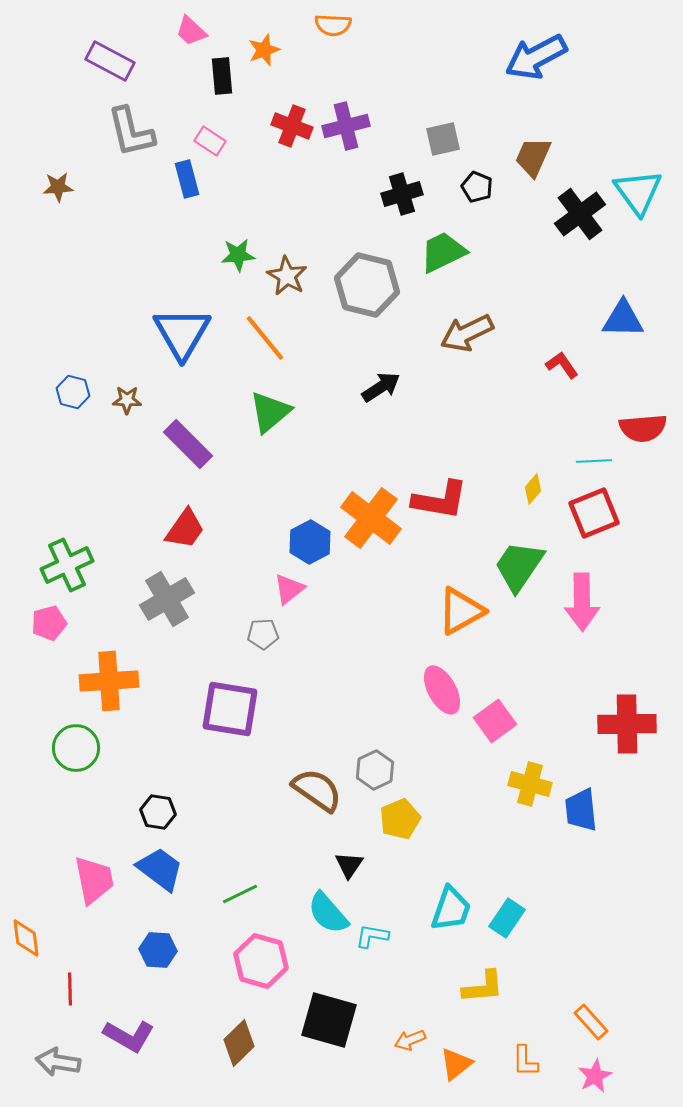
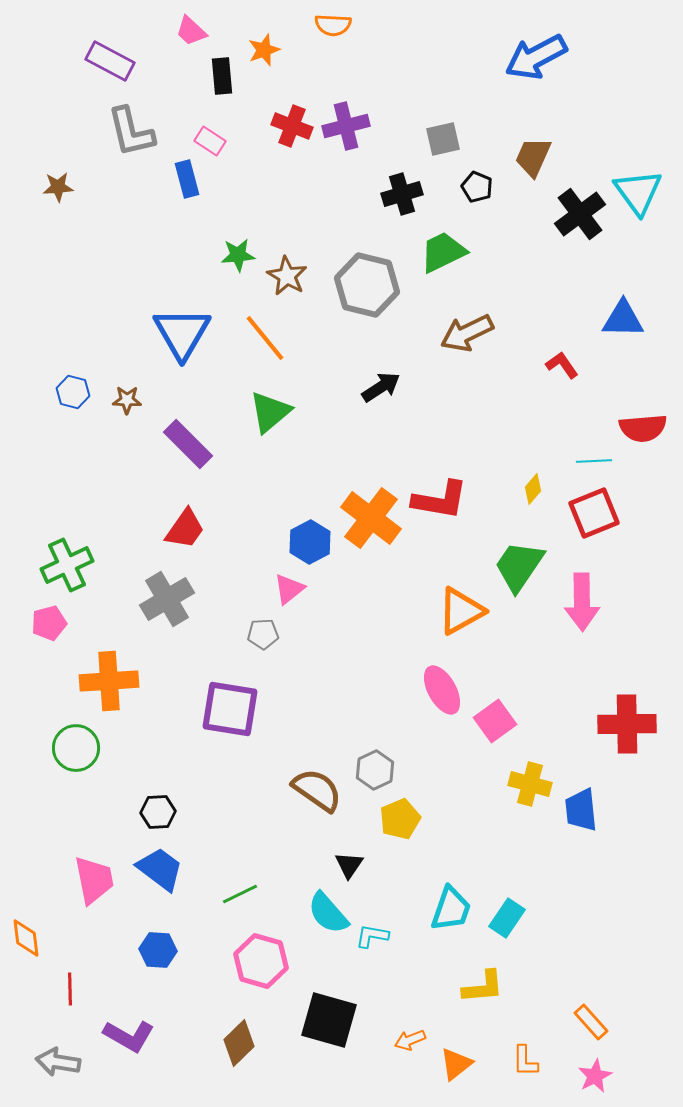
black hexagon at (158, 812): rotated 12 degrees counterclockwise
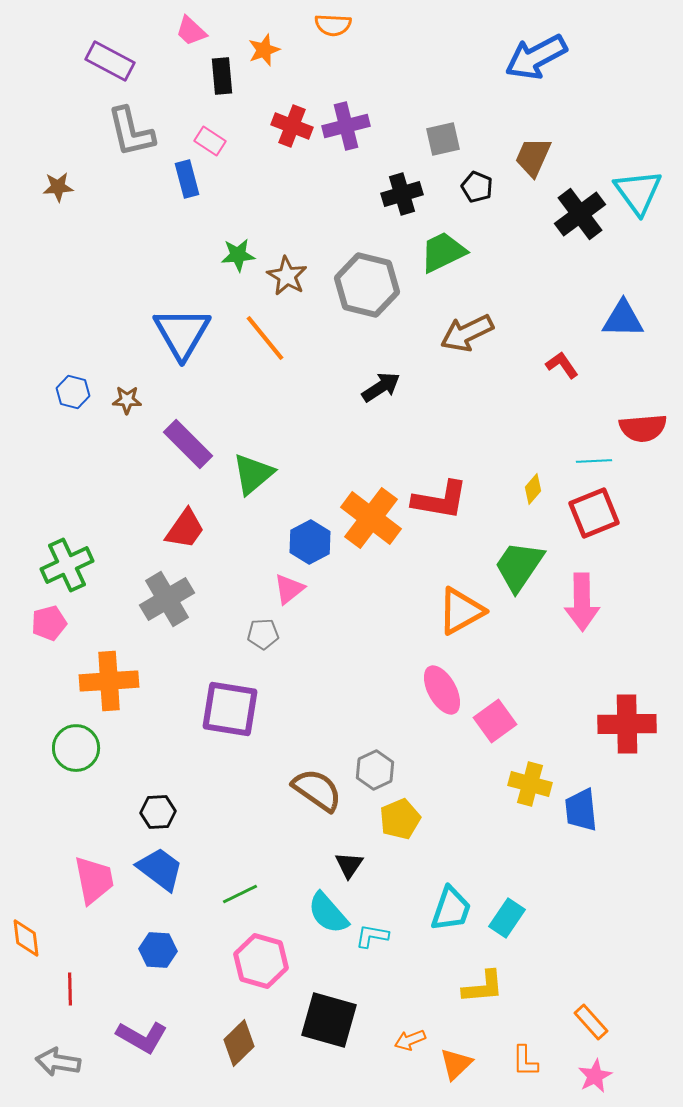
green triangle at (270, 412): moved 17 px left, 62 px down
purple L-shape at (129, 1036): moved 13 px right, 1 px down
orange triangle at (456, 1064): rotated 6 degrees counterclockwise
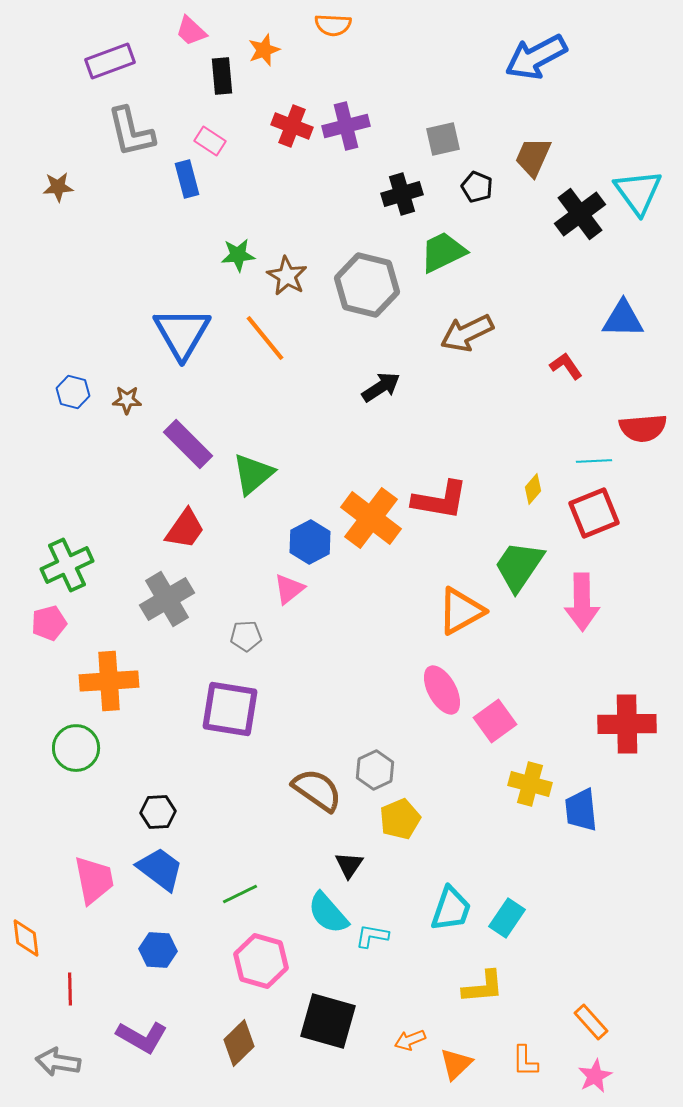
purple rectangle at (110, 61): rotated 48 degrees counterclockwise
red L-shape at (562, 365): moved 4 px right, 1 px down
gray pentagon at (263, 634): moved 17 px left, 2 px down
black square at (329, 1020): moved 1 px left, 1 px down
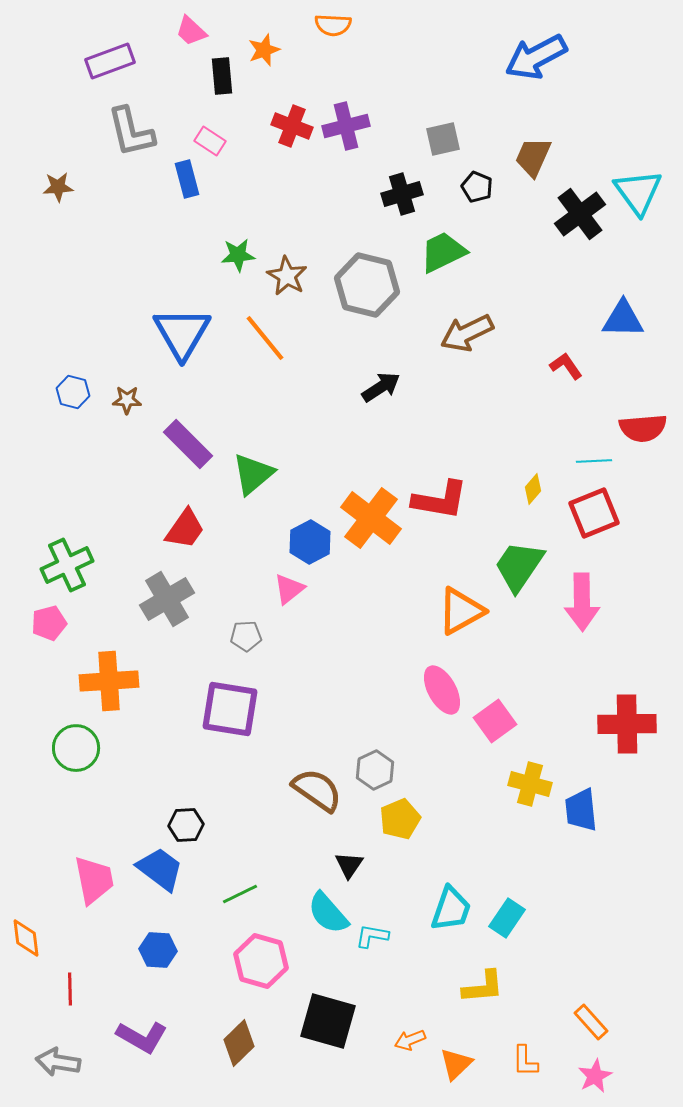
black hexagon at (158, 812): moved 28 px right, 13 px down
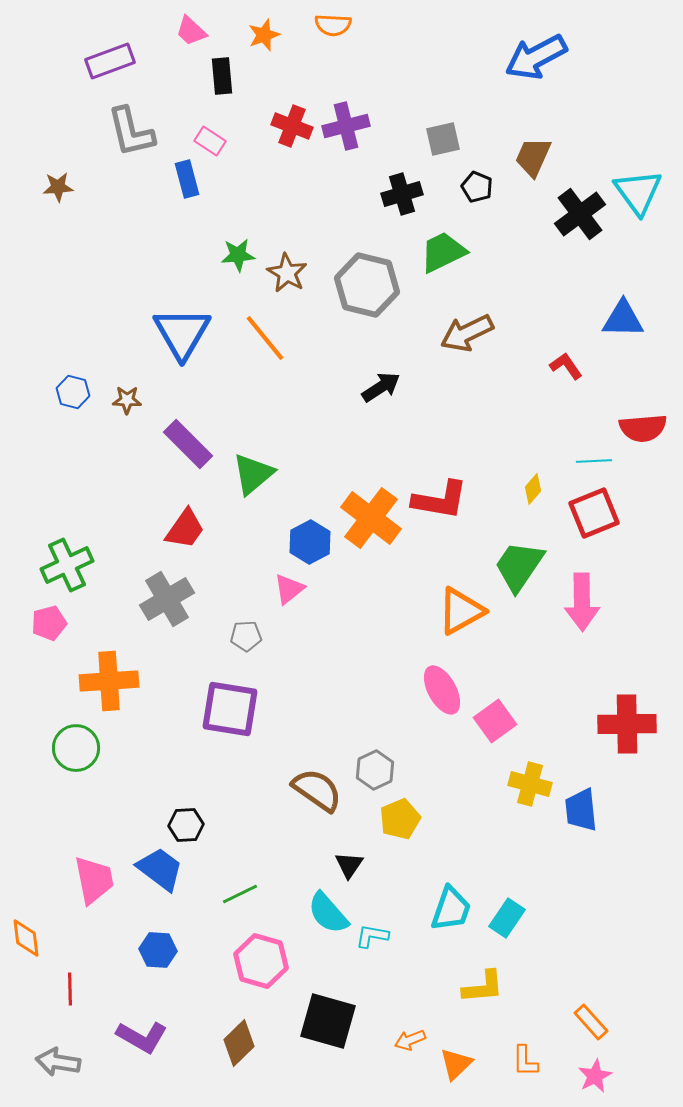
orange star at (264, 50): moved 15 px up
brown star at (287, 276): moved 3 px up
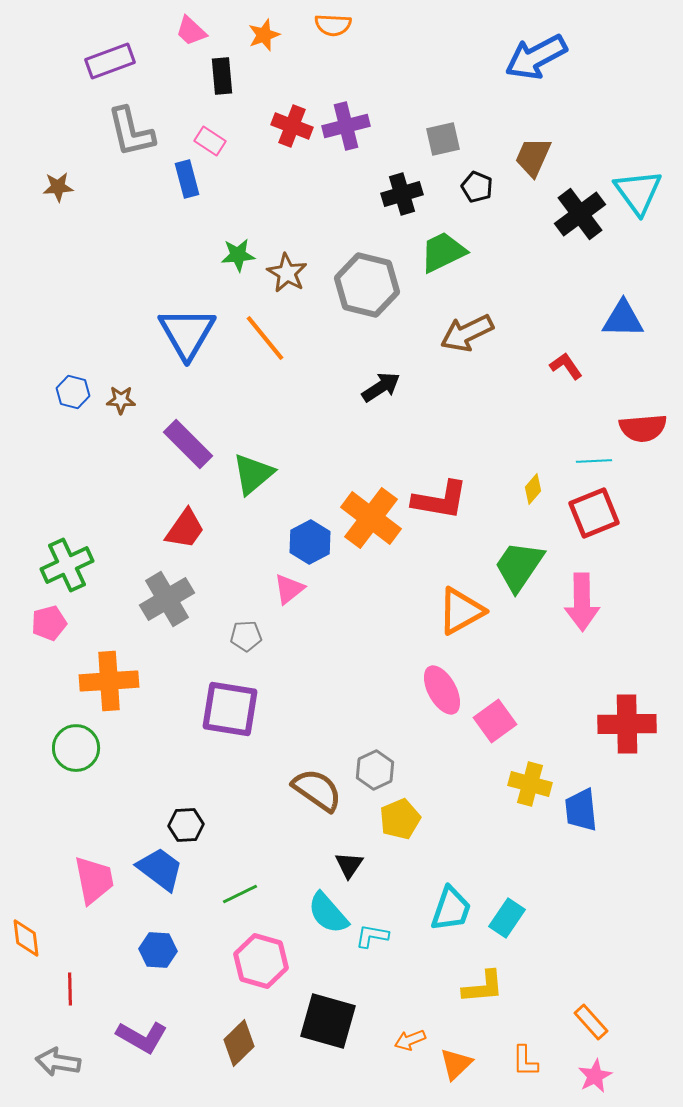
blue triangle at (182, 333): moved 5 px right
brown star at (127, 400): moved 6 px left
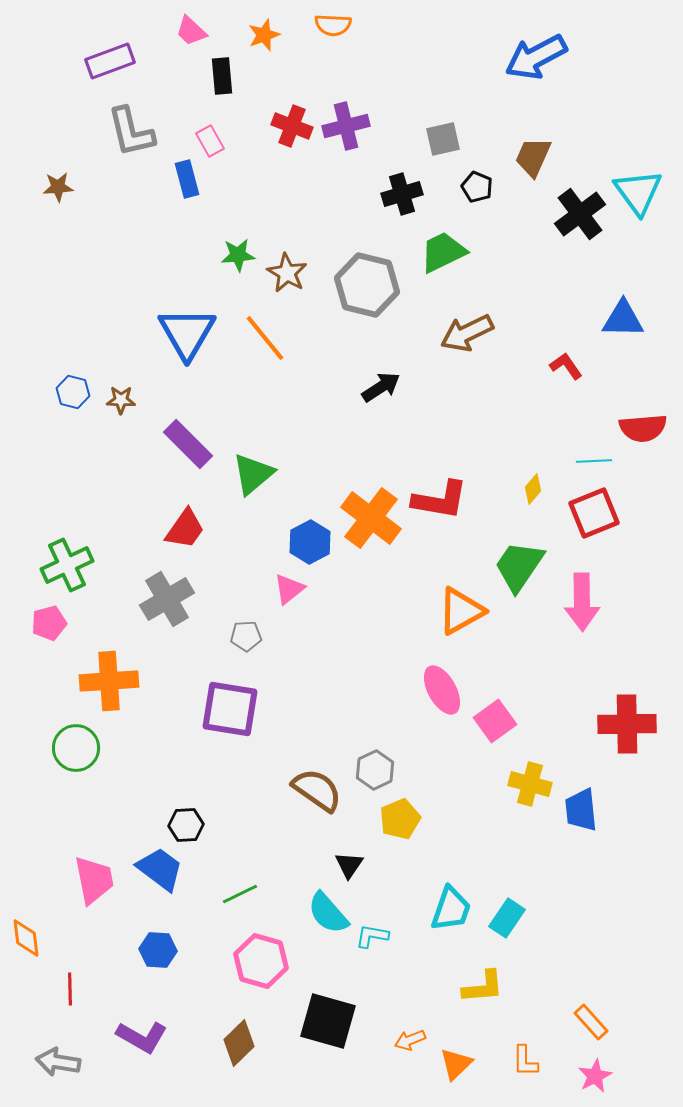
pink rectangle at (210, 141): rotated 28 degrees clockwise
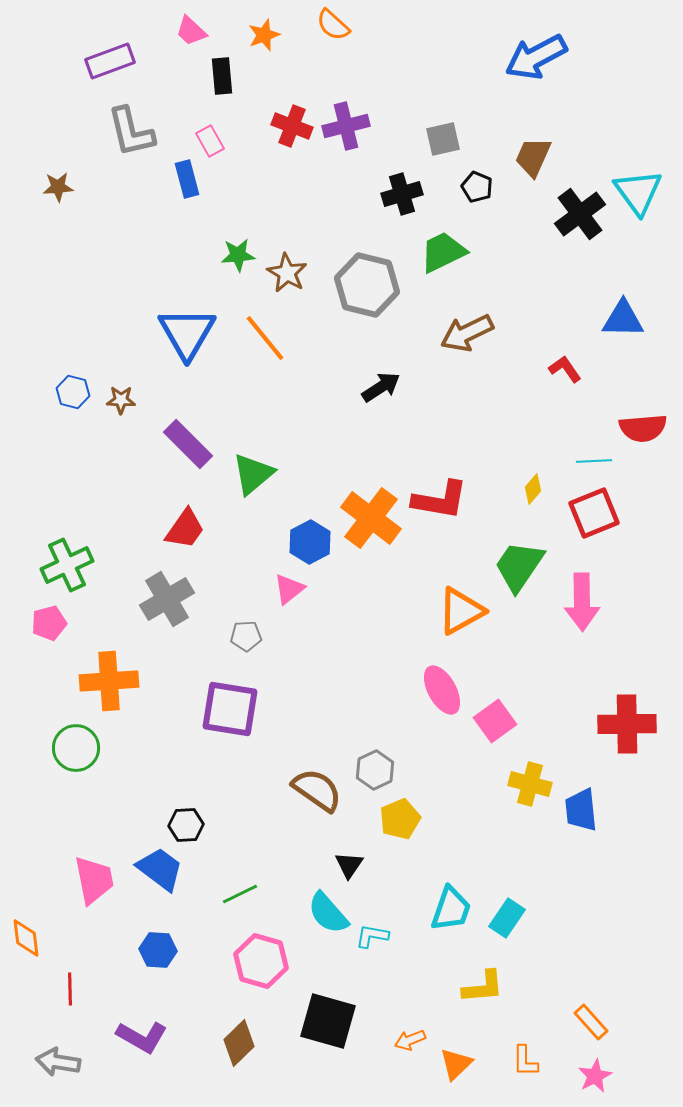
orange semicircle at (333, 25): rotated 39 degrees clockwise
red L-shape at (566, 366): moved 1 px left, 3 px down
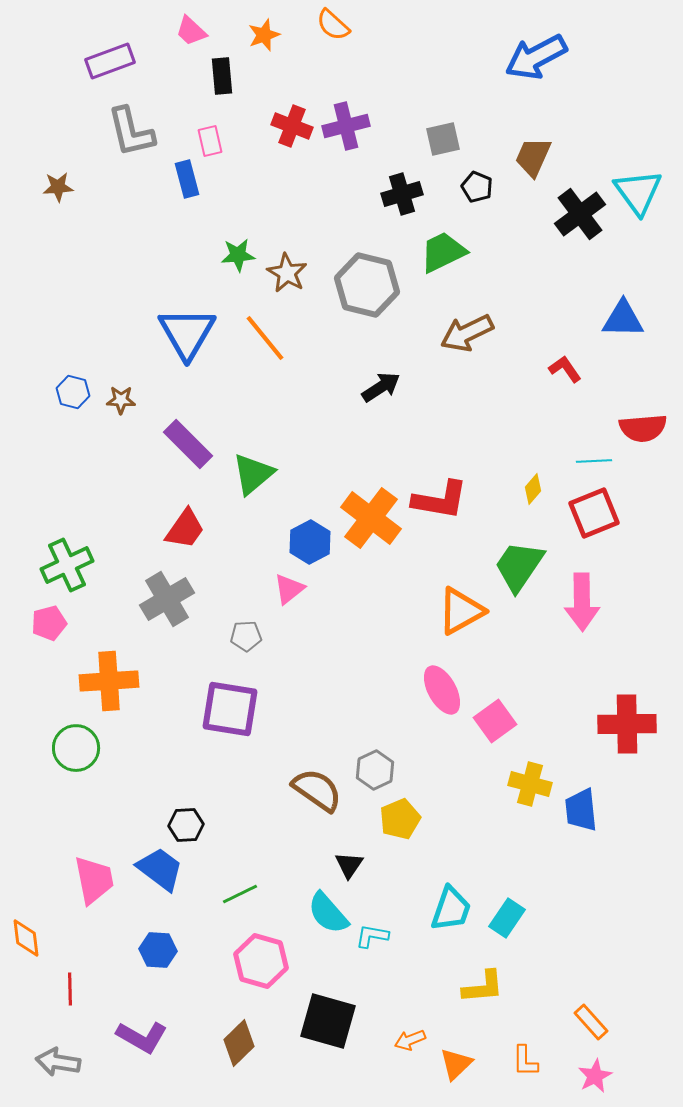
pink rectangle at (210, 141): rotated 16 degrees clockwise
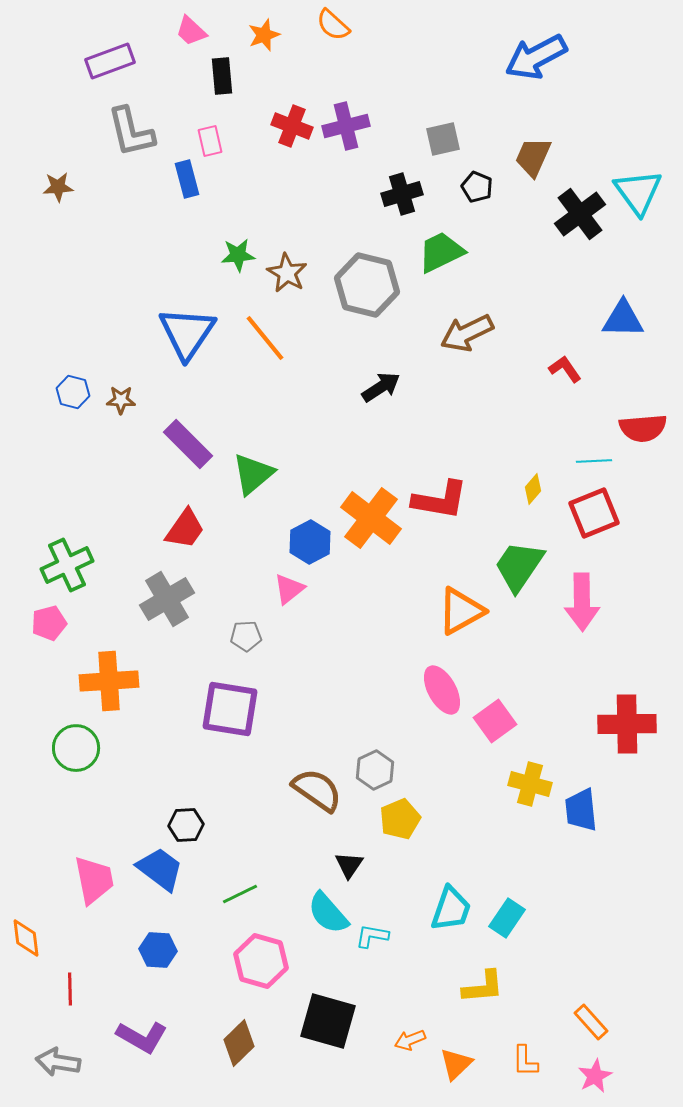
green trapezoid at (443, 252): moved 2 px left
blue triangle at (187, 333): rotated 4 degrees clockwise
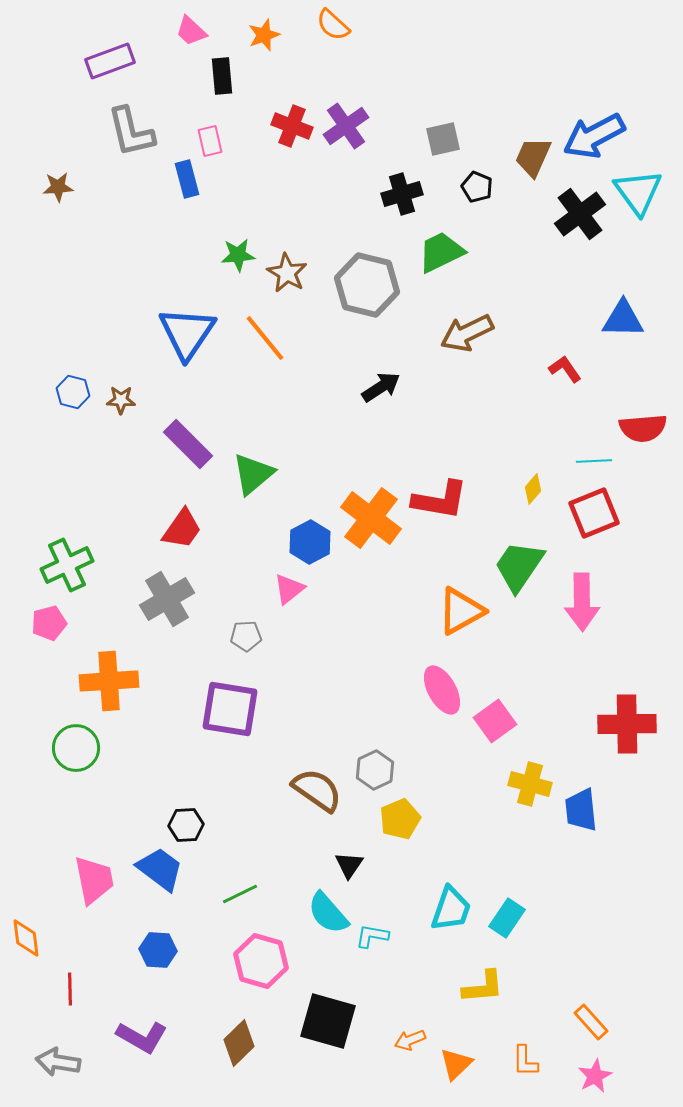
blue arrow at (536, 57): moved 58 px right, 79 px down
purple cross at (346, 126): rotated 21 degrees counterclockwise
red trapezoid at (185, 529): moved 3 px left
